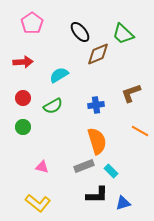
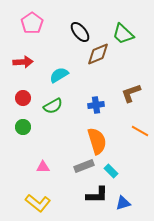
pink triangle: moved 1 px right; rotated 16 degrees counterclockwise
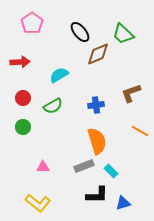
red arrow: moved 3 px left
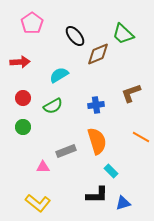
black ellipse: moved 5 px left, 4 px down
orange line: moved 1 px right, 6 px down
gray rectangle: moved 18 px left, 15 px up
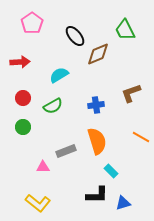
green trapezoid: moved 2 px right, 4 px up; rotated 20 degrees clockwise
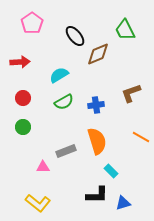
green semicircle: moved 11 px right, 4 px up
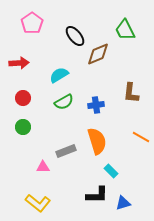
red arrow: moved 1 px left, 1 px down
brown L-shape: rotated 65 degrees counterclockwise
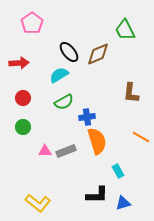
black ellipse: moved 6 px left, 16 px down
blue cross: moved 9 px left, 12 px down
pink triangle: moved 2 px right, 16 px up
cyan rectangle: moved 7 px right; rotated 16 degrees clockwise
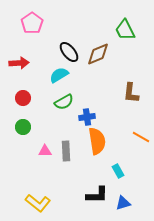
orange semicircle: rotated 8 degrees clockwise
gray rectangle: rotated 72 degrees counterclockwise
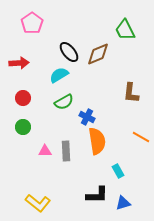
blue cross: rotated 35 degrees clockwise
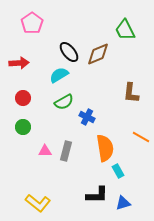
orange semicircle: moved 8 px right, 7 px down
gray rectangle: rotated 18 degrees clockwise
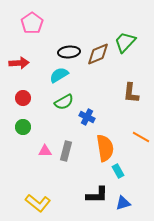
green trapezoid: moved 12 px down; rotated 70 degrees clockwise
black ellipse: rotated 55 degrees counterclockwise
